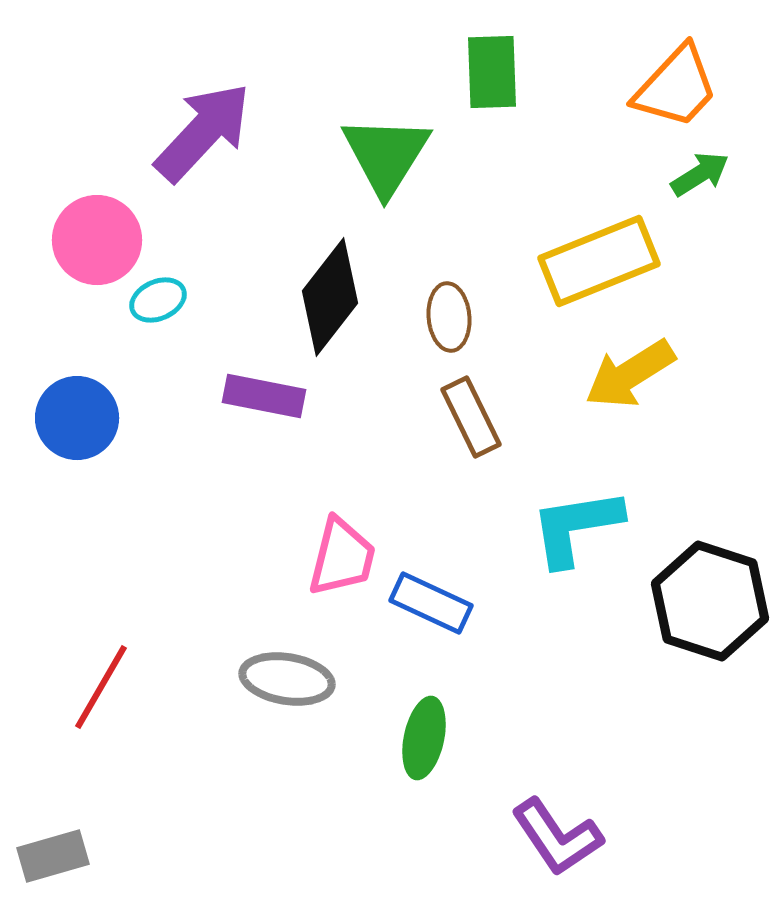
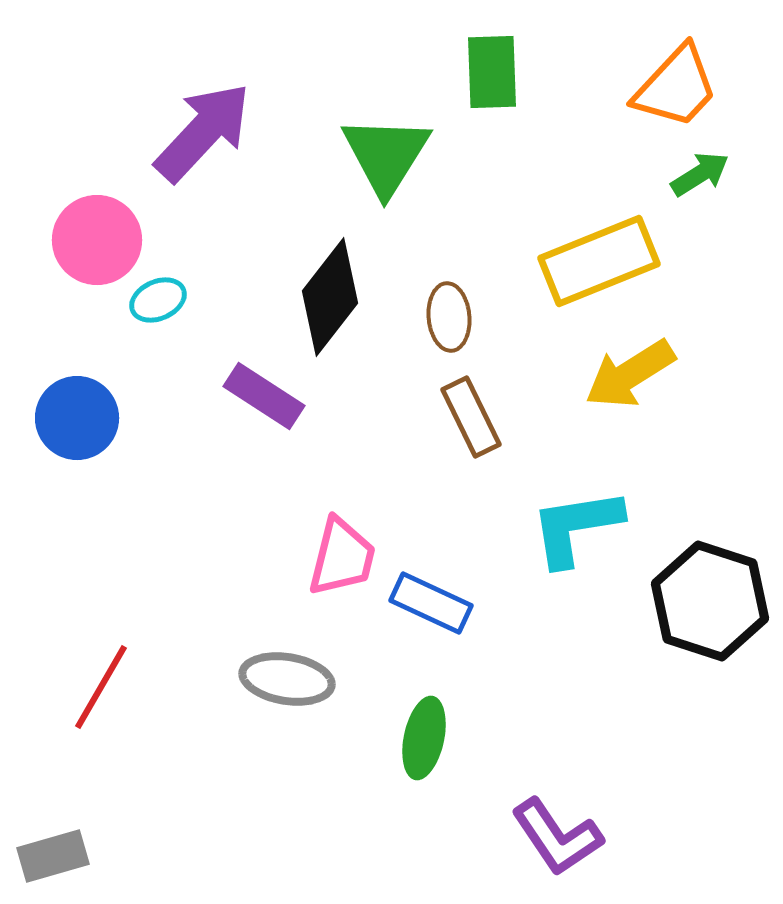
purple rectangle: rotated 22 degrees clockwise
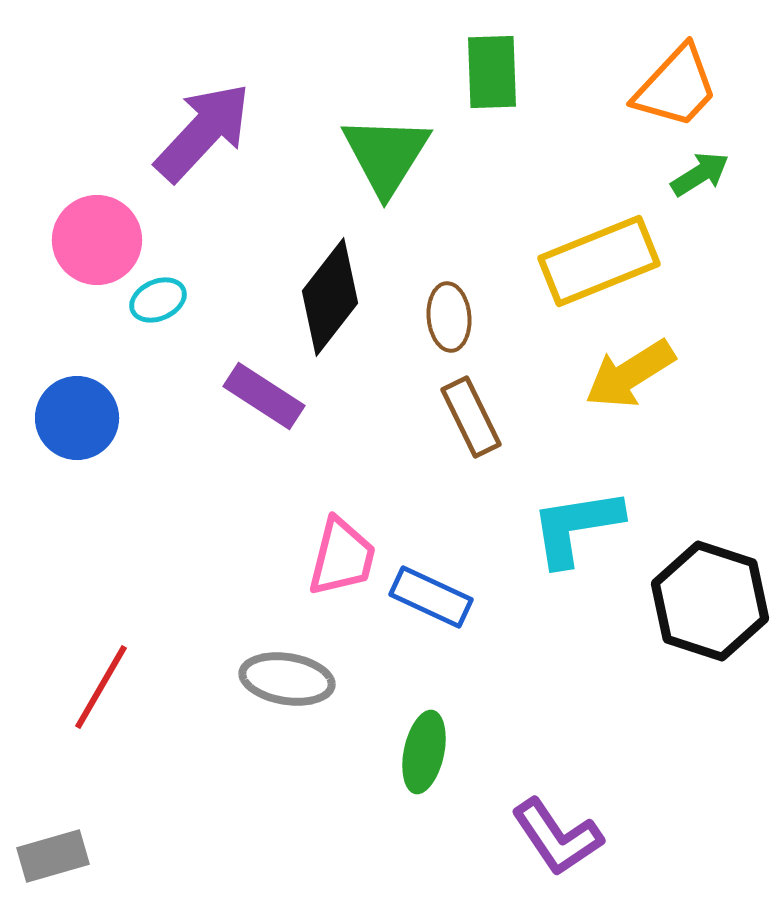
blue rectangle: moved 6 px up
green ellipse: moved 14 px down
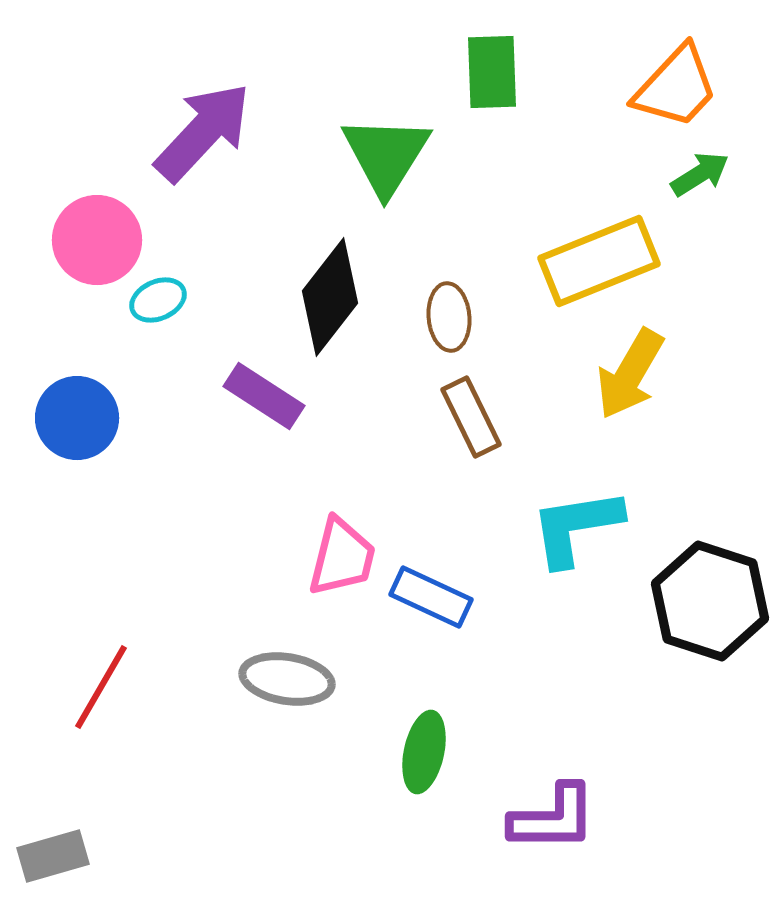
yellow arrow: rotated 28 degrees counterclockwise
purple L-shape: moved 4 px left, 19 px up; rotated 56 degrees counterclockwise
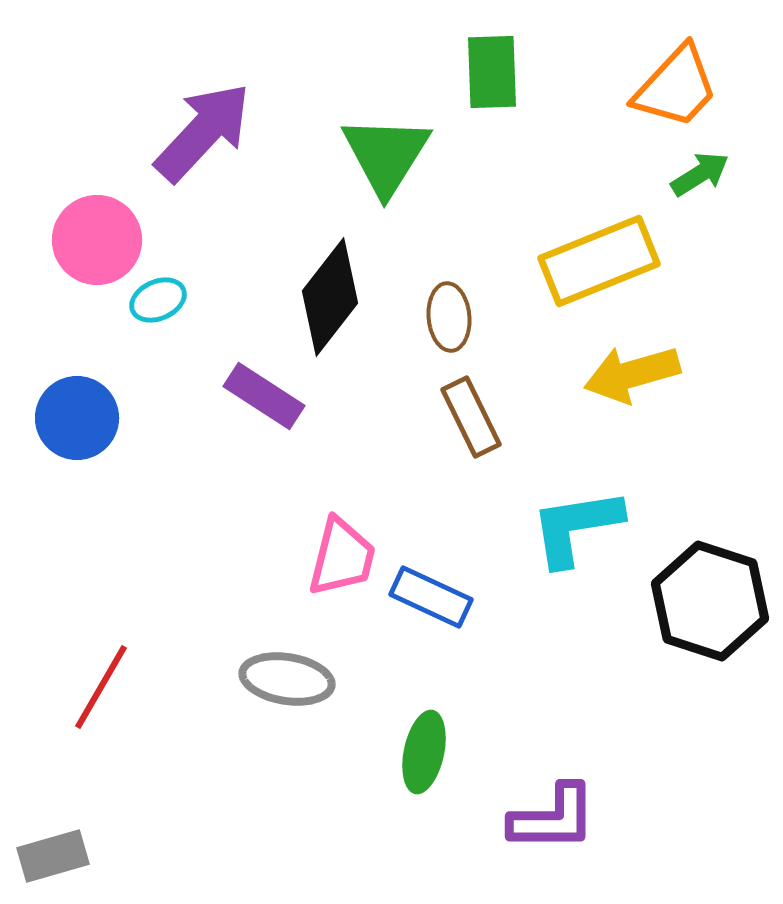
yellow arrow: moved 2 px right; rotated 44 degrees clockwise
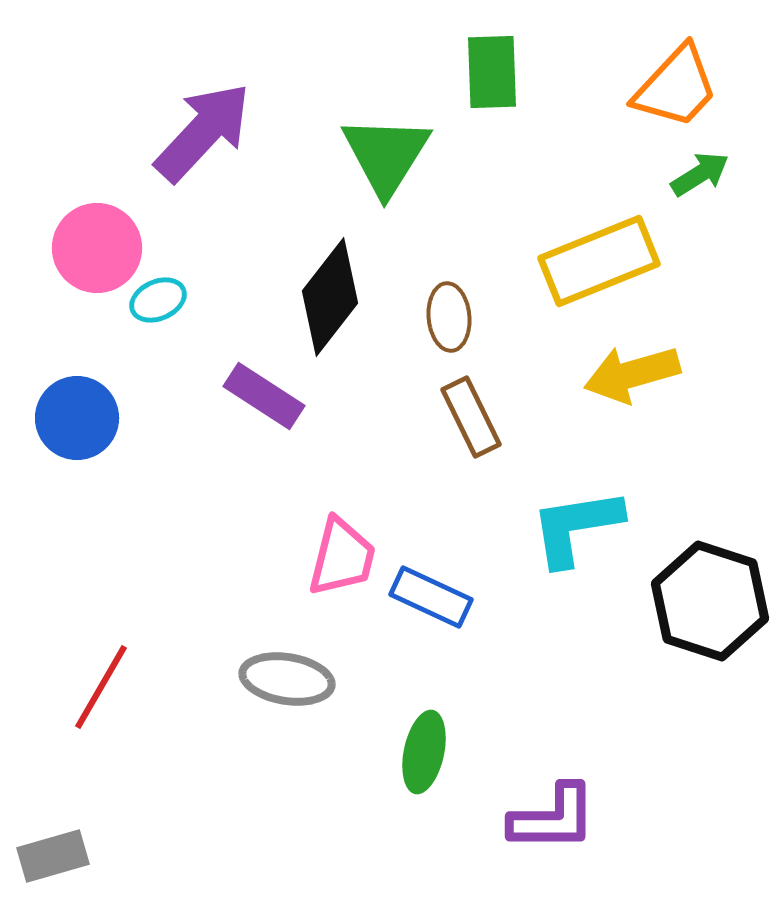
pink circle: moved 8 px down
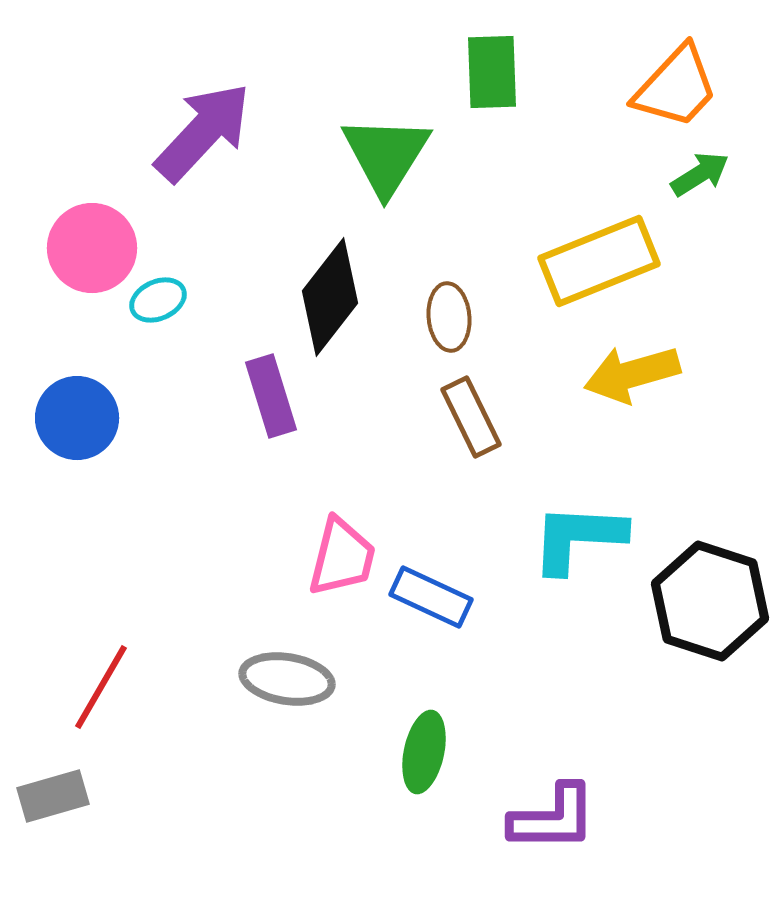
pink circle: moved 5 px left
purple rectangle: moved 7 px right; rotated 40 degrees clockwise
cyan L-shape: moved 2 px right, 11 px down; rotated 12 degrees clockwise
gray rectangle: moved 60 px up
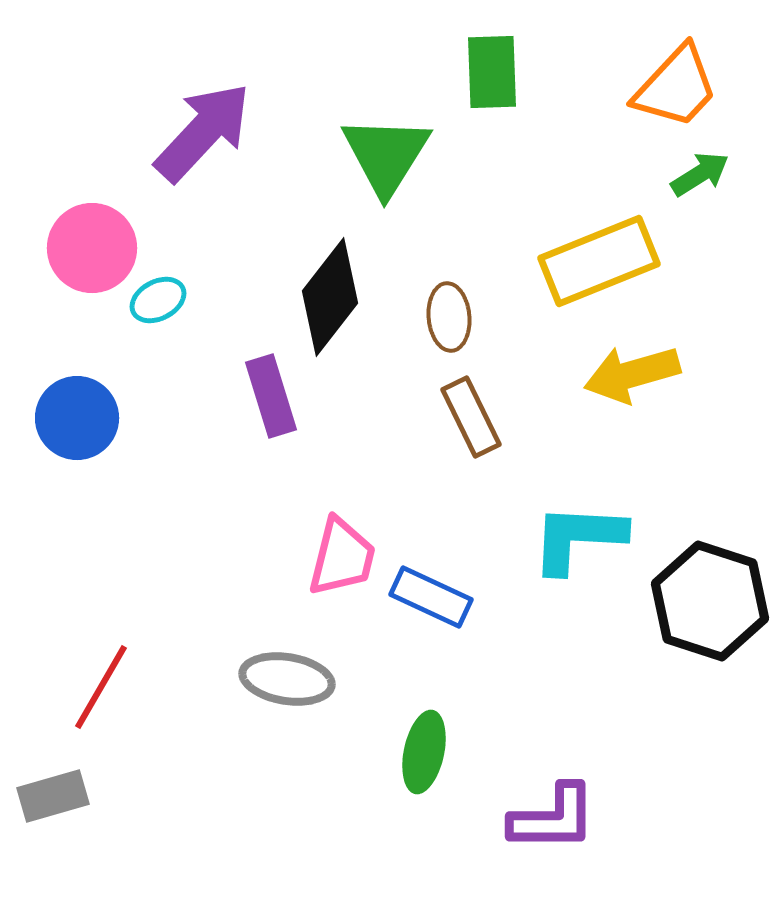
cyan ellipse: rotated 4 degrees counterclockwise
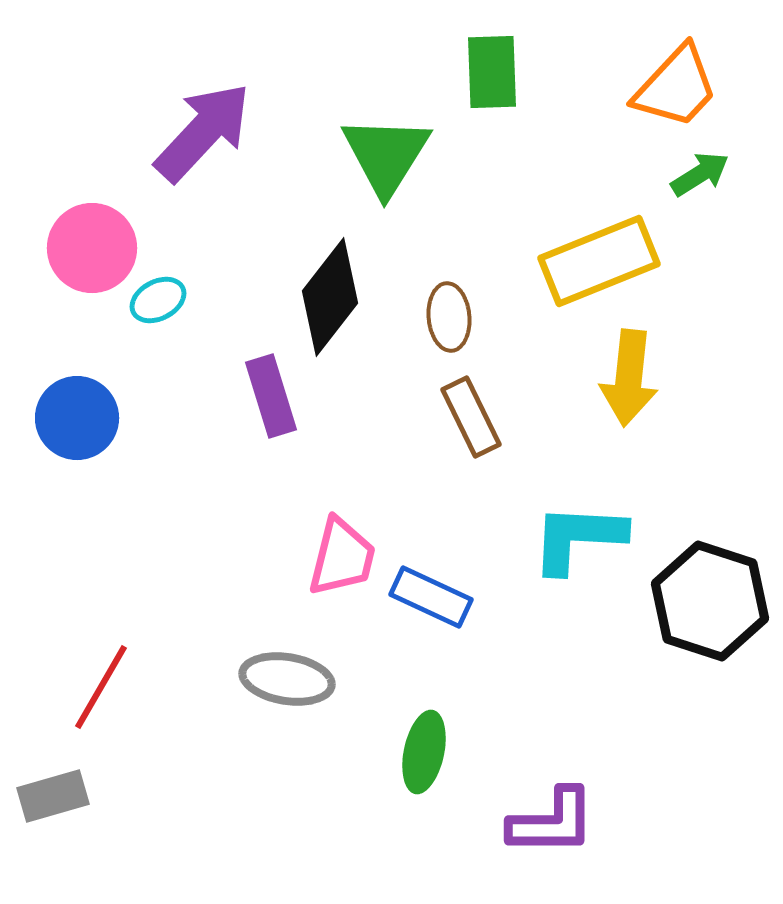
yellow arrow: moved 3 px left, 4 px down; rotated 68 degrees counterclockwise
purple L-shape: moved 1 px left, 4 px down
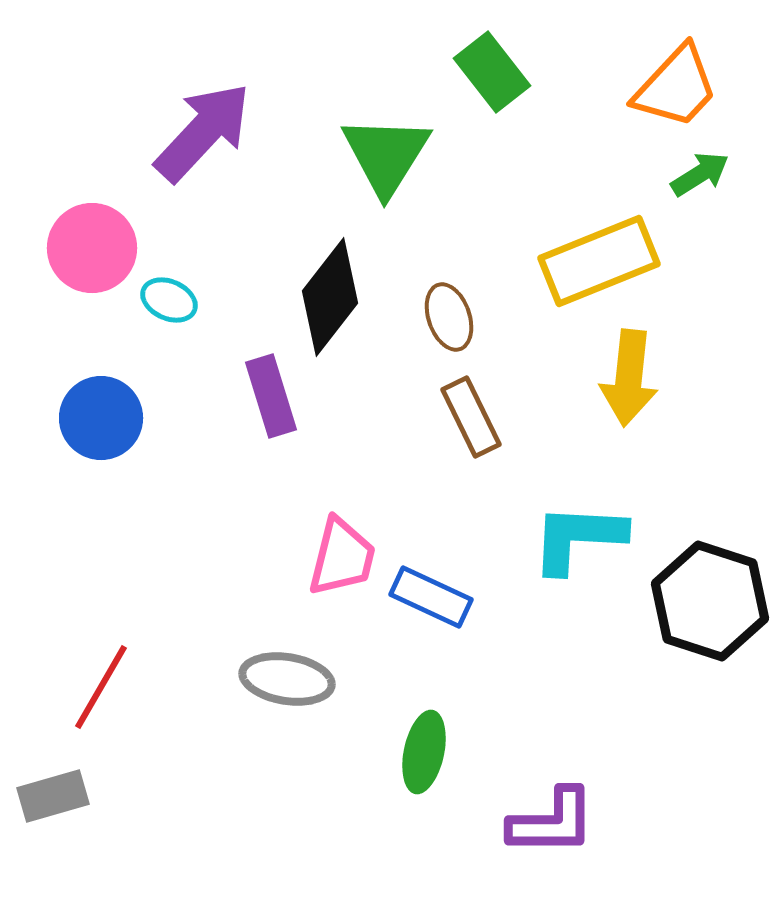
green rectangle: rotated 36 degrees counterclockwise
cyan ellipse: moved 11 px right; rotated 52 degrees clockwise
brown ellipse: rotated 14 degrees counterclockwise
blue circle: moved 24 px right
